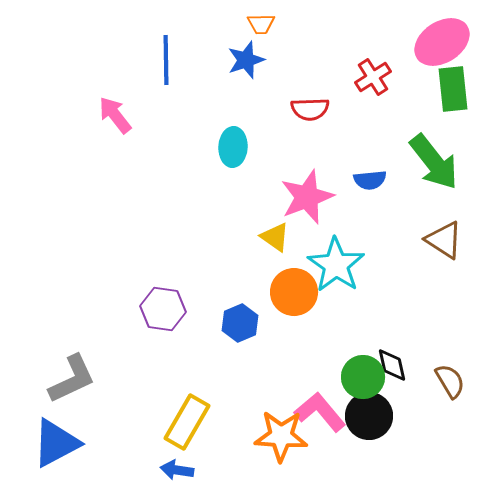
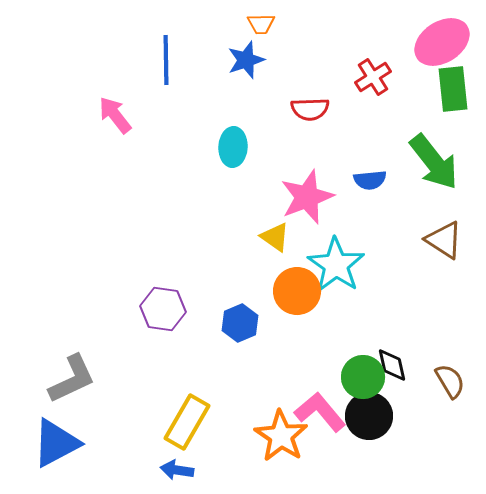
orange circle: moved 3 px right, 1 px up
orange star: rotated 30 degrees clockwise
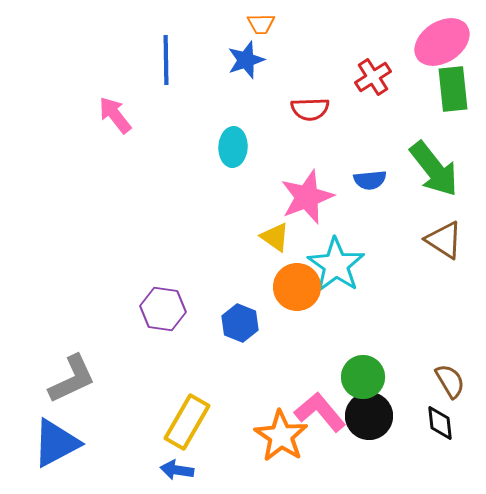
green arrow: moved 7 px down
orange circle: moved 4 px up
blue hexagon: rotated 15 degrees counterclockwise
black diamond: moved 48 px right, 58 px down; rotated 6 degrees clockwise
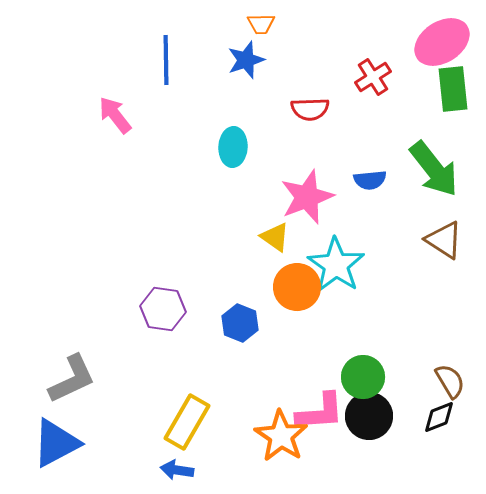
pink L-shape: rotated 126 degrees clockwise
black diamond: moved 1 px left, 6 px up; rotated 75 degrees clockwise
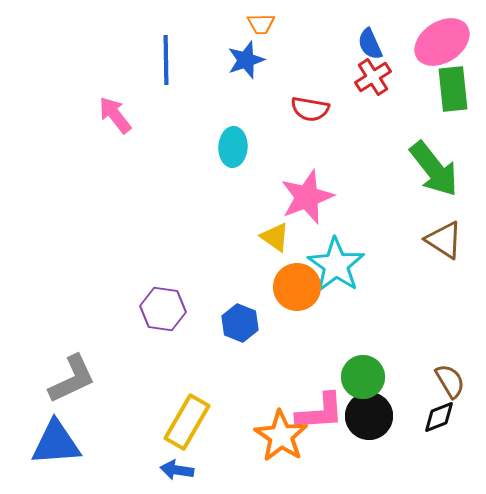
red semicircle: rotated 12 degrees clockwise
blue semicircle: moved 136 px up; rotated 72 degrees clockwise
blue triangle: rotated 24 degrees clockwise
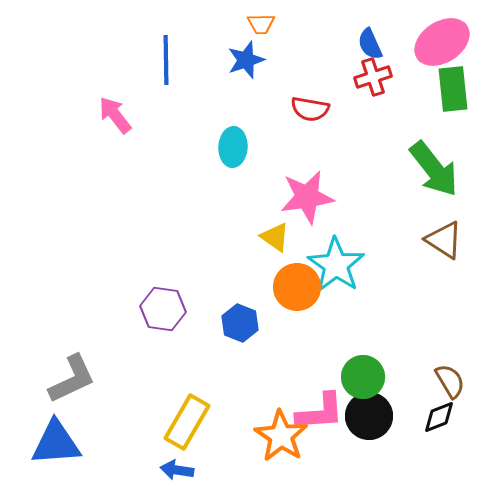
red cross: rotated 15 degrees clockwise
pink star: rotated 12 degrees clockwise
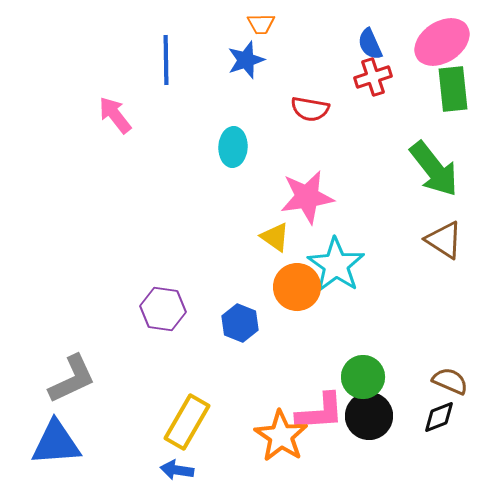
brown semicircle: rotated 36 degrees counterclockwise
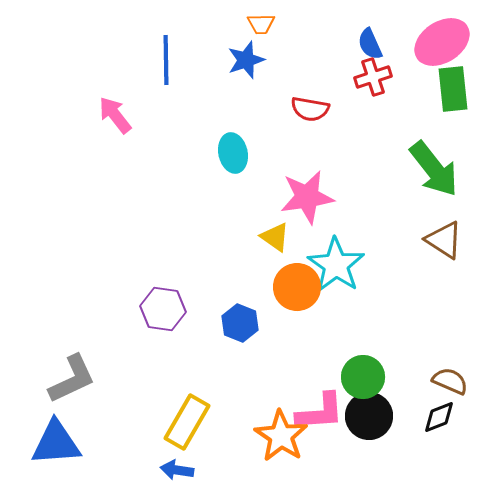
cyan ellipse: moved 6 px down; rotated 15 degrees counterclockwise
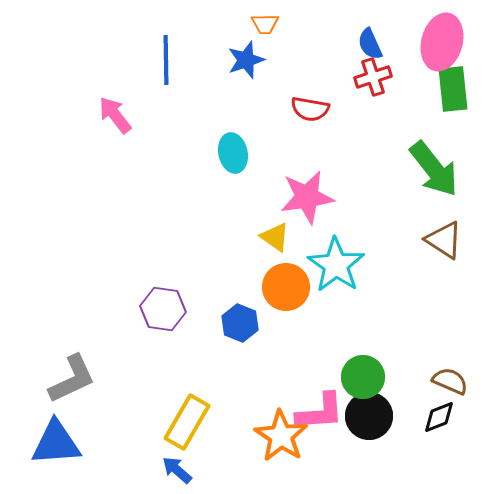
orange trapezoid: moved 4 px right
pink ellipse: rotated 42 degrees counterclockwise
orange circle: moved 11 px left
blue arrow: rotated 32 degrees clockwise
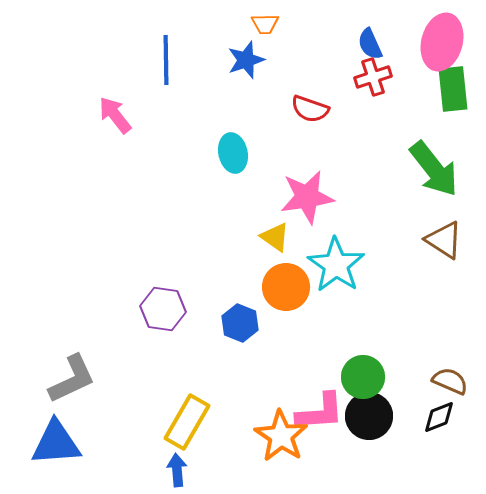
red semicircle: rotated 9 degrees clockwise
blue arrow: rotated 44 degrees clockwise
